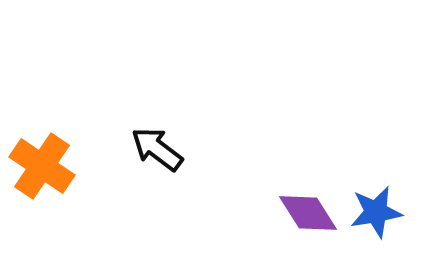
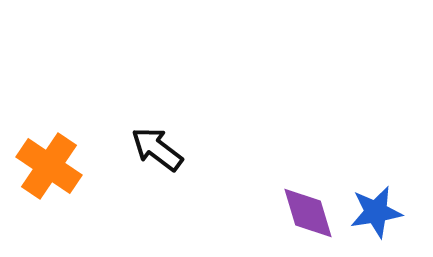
orange cross: moved 7 px right
purple diamond: rotated 16 degrees clockwise
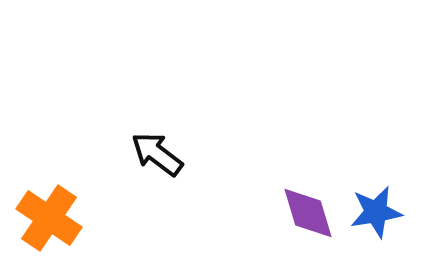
black arrow: moved 5 px down
orange cross: moved 52 px down
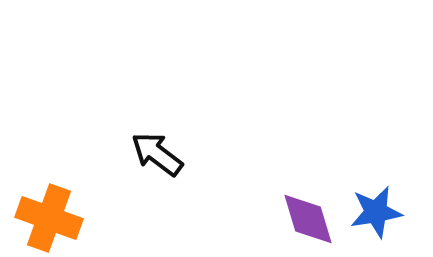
purple diamond: moved 6 px down
orange cross: rotated 14 degrees counterclockwise
